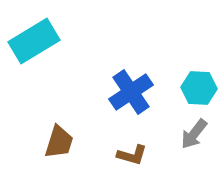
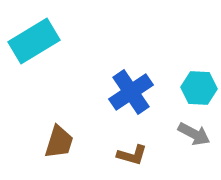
gray arrow: rotated 100 degrees counterclockwise
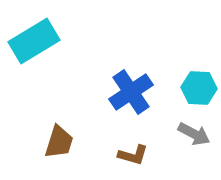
brown L-shape: moved 1 px right
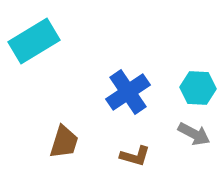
cyan hexagon: moved 1 px left
blue cross: moved 3 px left
brown trapezoid: moved 5 px right
brown L-shape: moved 2 px right, 1 px down
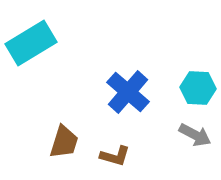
cyan rectangle: moved 3 px left, 2 px down
blue cross: rotated 15 degrees counterclockwise
gray arrow: moved 1 px right, 1 px down
brown L-shape: moved 20 px left
